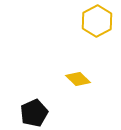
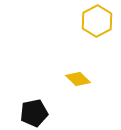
black pentagon: rotated 12 degrees clockwise
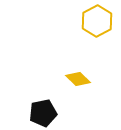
black pentagon: moved 9 px right
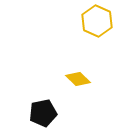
yellow hexagon: rotated 8 degrees counterclockwise
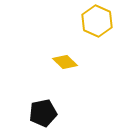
yellow diamond: moved 13 px left, 17 px up
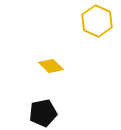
yellow diamond: moved 14 px left, 4 px down
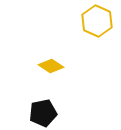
yellow diamond: rotated 10 degrees counterclockwise
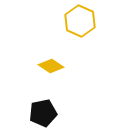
yellow hexagon: moved 17 px left
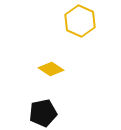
yellow diamond: moved 3 px down
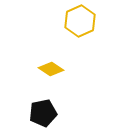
yellow hexagon: rotated 12 degrees clockwise
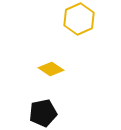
yellow hexagon: moved 1 px left, 2 px up
